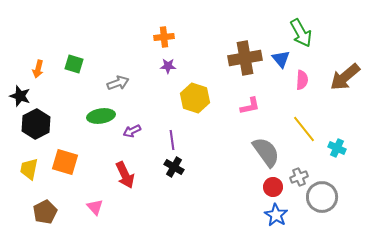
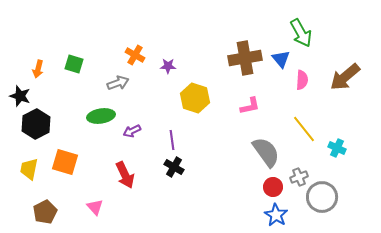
orange cross: moved 29 px left, 18 px down; rotated 36 degrees clockwise
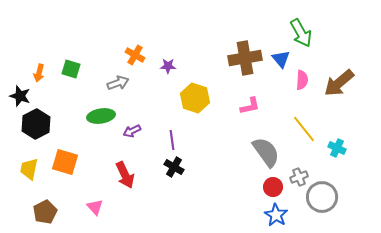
green square: moved 3 px left, 5 px down
orange arrow: moved 1 px right, 4 px down
brown arrow: moved 6 px left, 6 px down
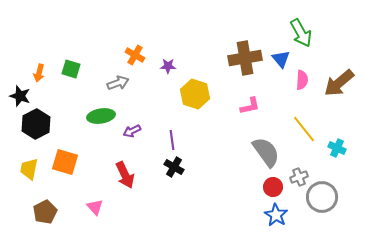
yellow hexagon: moved 4 px up
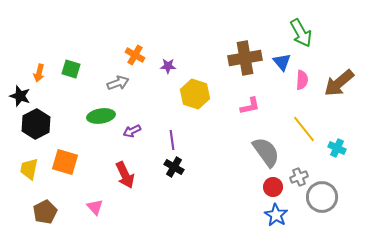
blue triangle: moved 1 px right, 3 px down
